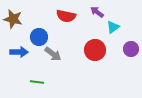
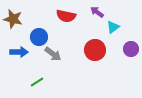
green line: rotated 40 degrees counterclockwise
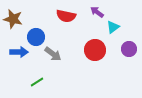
blue circle: moved 3 px left
purple circle: moved 2 px left
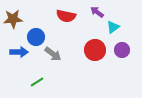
brown star: rotated 18 degrees counterclockwise
purple circle: moved 7 px left, 1 px down
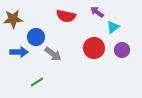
red circle: moved 1 px left, 2 px up
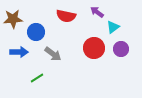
blue circle: moved 5 px up
purple circle: moved 1 px left, 1 px up
green line: moved 4 px up
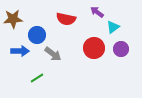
red semicircle: moved 3 px down
blue circle: moved 1 px right, 3 px down
blue arrow: moved 1 px right, 1 px up
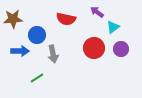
gray arrow: rotated 42 degrees clockwise
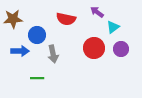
green line: rotated 32 degrees clockwise
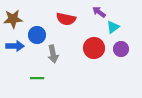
purple arrow: moved 2 px right
blue arrow: moved 5 px left, 5 px up
